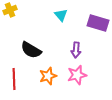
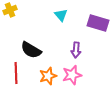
pink star: moved 5 px left
red line: moved 2 px right, 6 px up
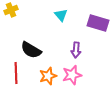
yellow cross: moved 1 px right
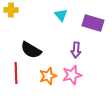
yellow cross: rotated 24 degrees clockwise
purple rectangle: moved 5 px left
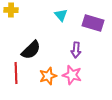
black semicircle: rotated 75 degrees counterclockwise
pink star: rotated 30 degrees clockwise
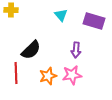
purple rectangle: moved 1 px right, 2 px up
pink star: rotated 24 degrees counterclockwise
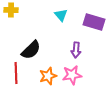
purple rectangle: moved 1 px down
